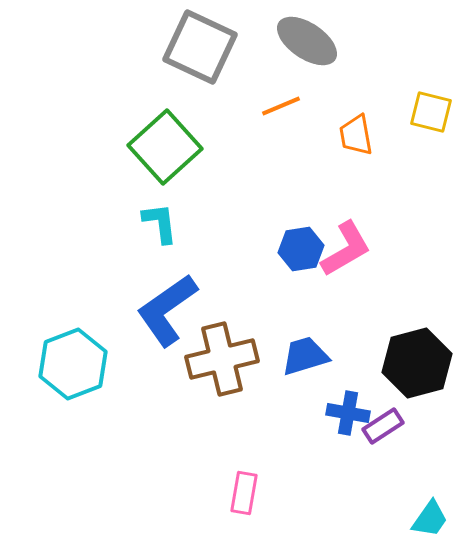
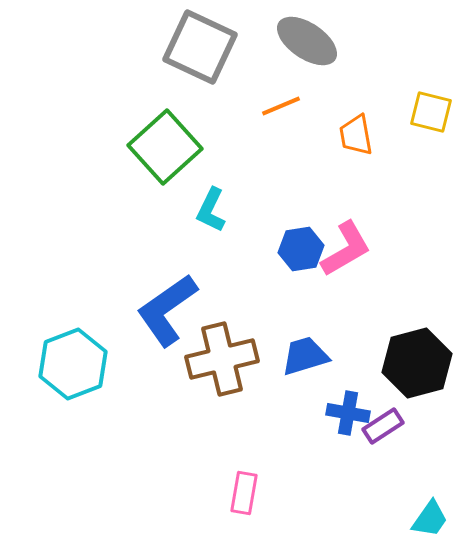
cyan L-shape: moved 51 px right, 13 px up; rotated 147 degrees counterclockwise
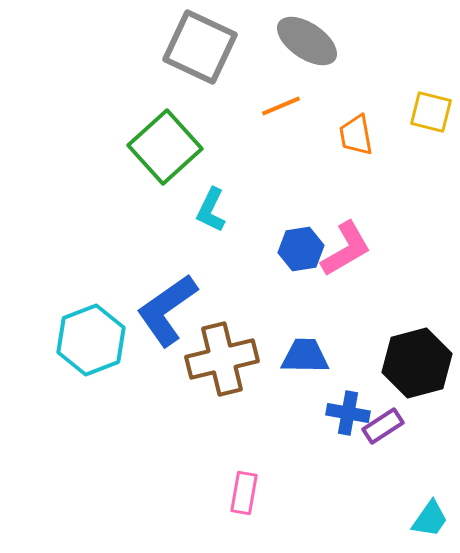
blue trapezoid: rotated 18 degrees clockwise
cyan hexagon: moved 18 px right, 24 px up
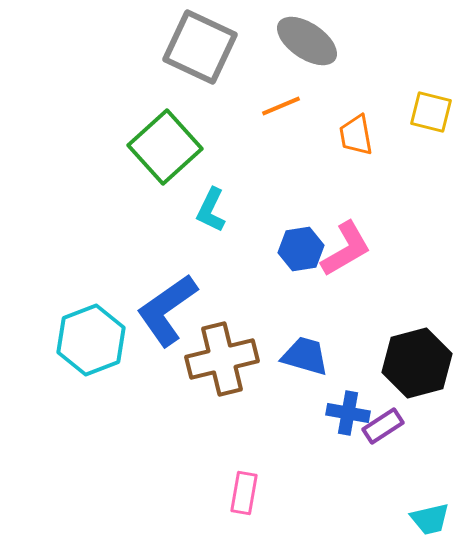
blue trapezoid: rotated 15 degrees clockwise
cyan trapezoid: rotated 42 degrees clockwise
